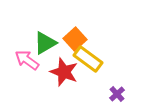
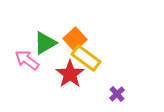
yellow rectangle: moved 2 px left, 1 px up
red star: moved 6 px right, 2 px down; rotated 16 degrees clockwise
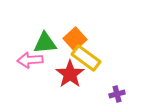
green triangle: rotated 25 degrees clockwise
pink arrow: moved 3 px right; rotated 40 degrees counterclockwise
purple cross: rotated 28 degrees clockwise
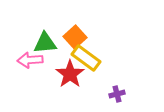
orange square: moved 2 px up
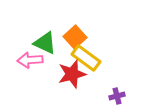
green triangle: rotated 30 degrees clockwise
red star: moved 2 px right; rotated 20 degrees clockwise
purple cross: moved 2 px down
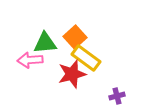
green triangle: rotated 30 degrees counterclockwise
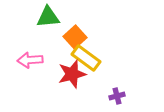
green triangle: moved 3 px right, 26 px up
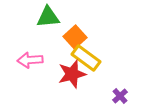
purple cross: moved 3 px right; rotated 28 degrees counterclockwise
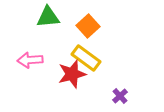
orange square: moved 13 px right, 11 px up
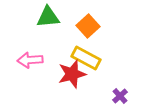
yellow rectangle: rotated 8 degrees counterclockwise
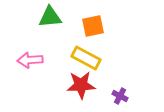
green triangle: moved 2 px right
orange square: moved 5 px right; rotated 30 degrees clockwise
red star: moved 9 px right, 11 px down; rotated 12 degrees clockwise
purple cross: rotated 21 degrees counterclockwise
